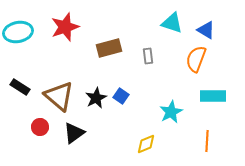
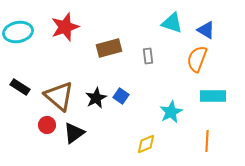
orange semicircle: moved 1 px right
red circle: moved 7 px right, 2 px up
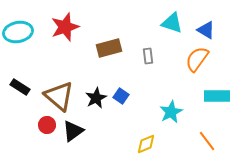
orange semicircle: rotated 16 degrees clockwise
cyan rectangle: moved 4 px right
black triangle: moved 1 px left, 2 px up
orange line: rotated 40 degrees counterclockwise
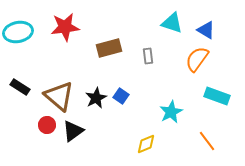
red star: rotated 12 degrees clockwise
cyan rectangle: rotated 20 degrees clockwise
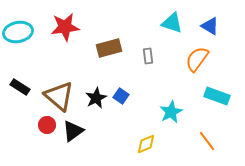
blue triangle: moved 4 px right, 4 px up
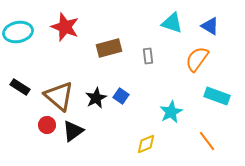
red star: rotated 28 degrees clockwise
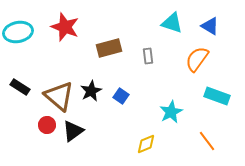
black star: moved 5 px left, 7 px up
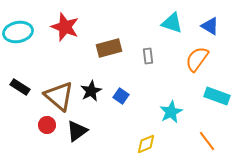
black triangle: moved 4 px right
